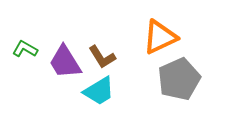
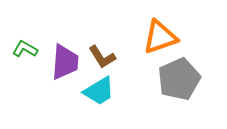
orange triangle: rotated 6 degrees clockwise
purple trapezoid: rotated 144 degrees counterclockwise
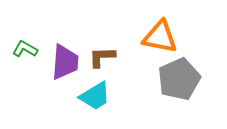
orange triangle: rotated 30 degrees clockwise
brown L-shape: rotated 120 degrees clockwise
cyan trapezoid: moved 4 px left, 5 px down
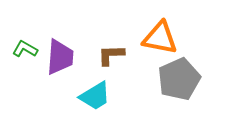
orange triangle: moved 1 px down
brown L-shape: moved 9 px right, 2 px up
purple trapezoid: moved 5 px left, 5 px up
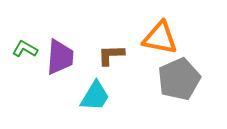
cyan trapezoid: rotated 28 degrees counterclockwise
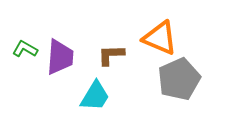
orange triangle: rotated 12 degrees clockwise
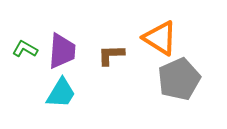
orange triangle: rotated 9 degrees clockwise
purple trapezoid: moved 2 px right, 6 px up
cyan trapezoid: moved 34 px left, 3 px up
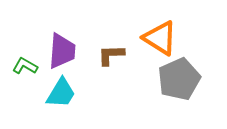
green L-shape: moved 17 px down
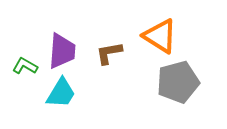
orange triangle: moved 2 px up
brown L-shape: moved 2 px left, 2 px up; rotated 8 degrees counterclockwise
gray pentagon: moved 1 px left, 3 px down; rotated 9 degrees clockwise
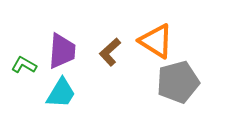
orange triangle: moved 4 px left, 5 px down
brown L-shape: moved 1 px right, 1 px up; rotated 32 degrees counterclockwise
green L-shape: moved 1 px left, 1 px up
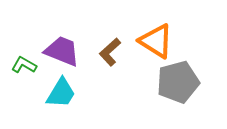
purple trapezoid: rotated 72 degrees counterclockwise
